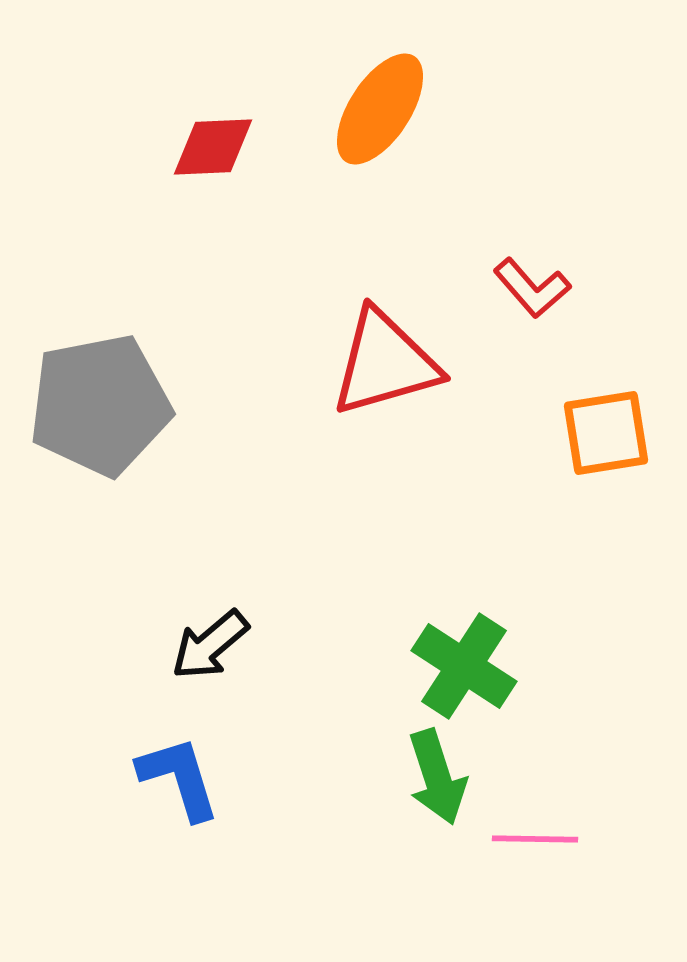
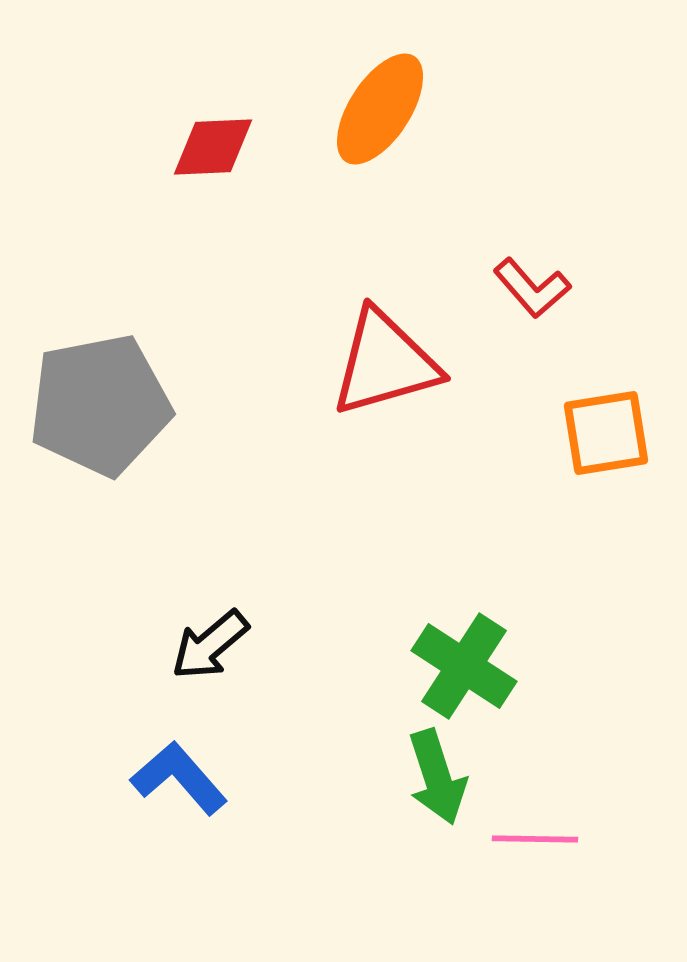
blue L-shape: rotated 24 degrees counterclockwise
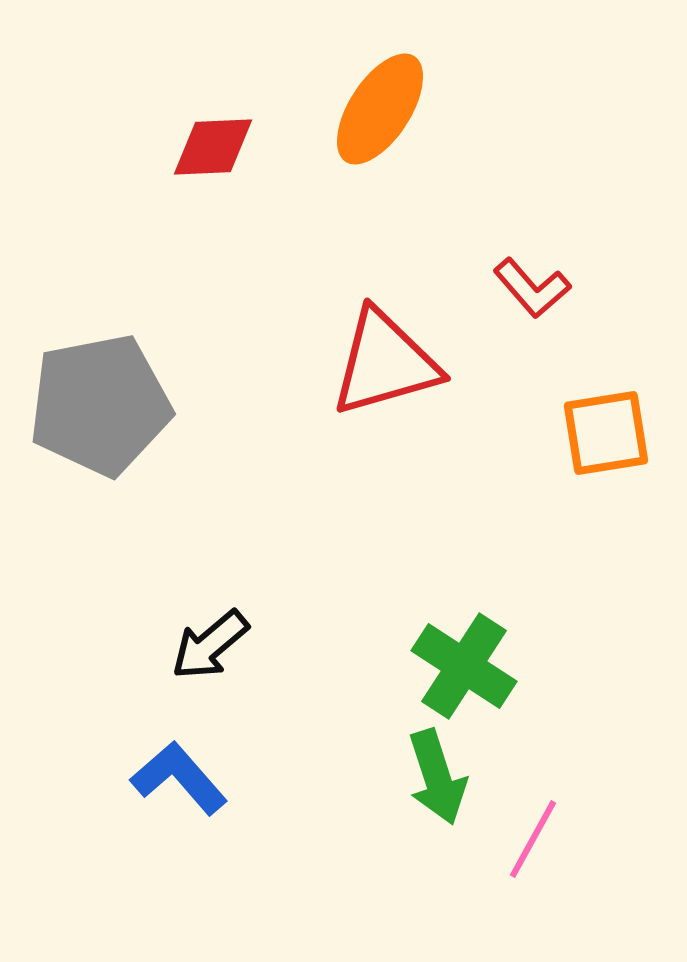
pink line: moved 2 px left; rotated 62 degrees counterclockwise
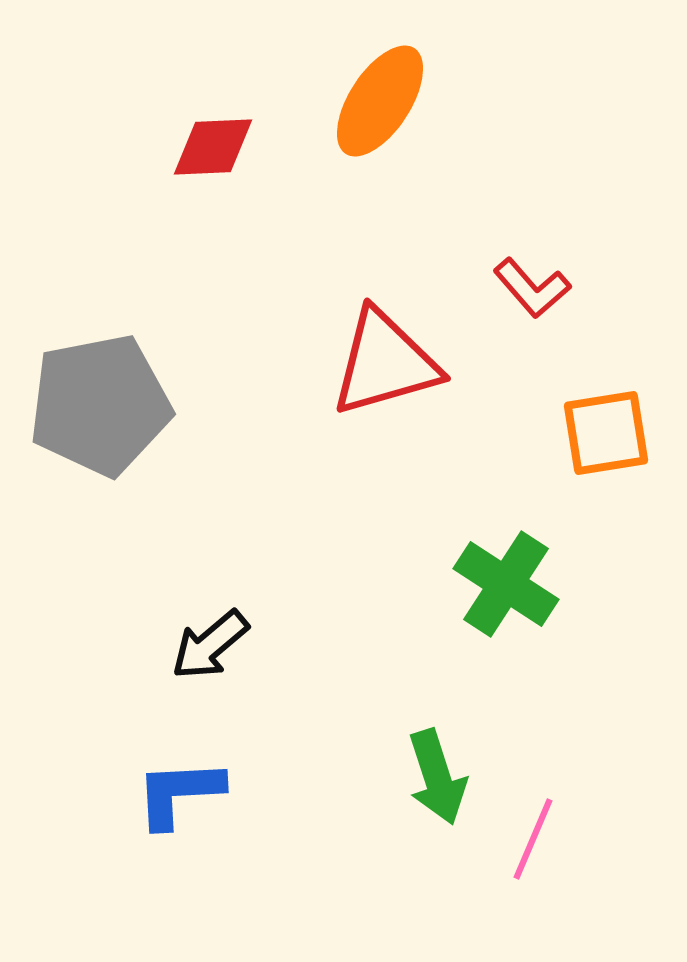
orange ellipse: moved 8 px up
green cross: moved 42 px right, 82 px up
blue L-shape: moved 15 px down; rotated 52 degrees counterclockwise
pink line: rotated 6 degrees counterclockwise
